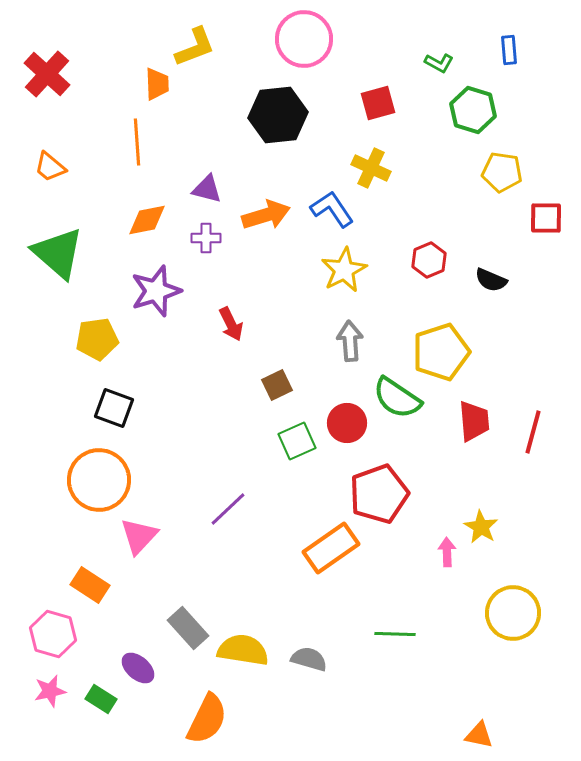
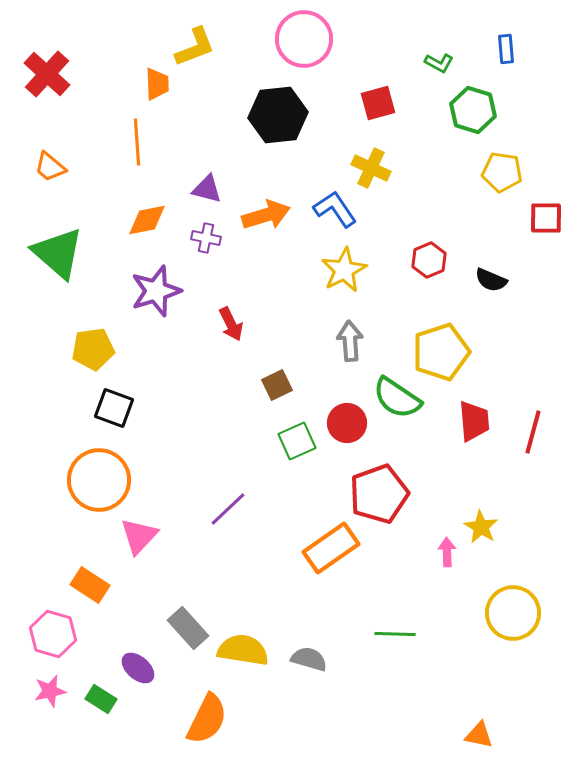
blue rectangle at (509, 50): moved 3 px left, 1 px up
blue L-shape at (332, 209): moved 3 px right
purple cross at (206, 238): rotated 12 degrees clockwise
yellow pentagon at (97, 339): moved 4 px left, 10 px down
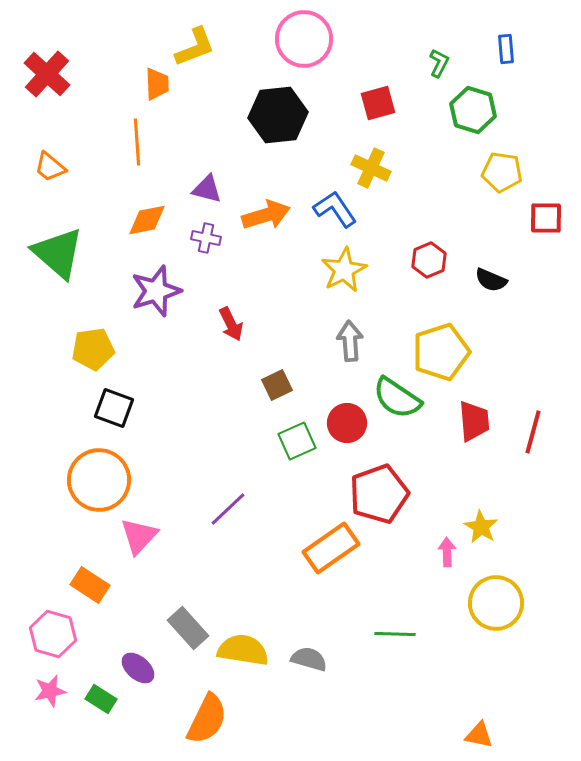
green L-shape at (439, 63): rotated 92 degrees counterclockwise
yellow circle at (513, 613): moved 17 px left, 10 px up
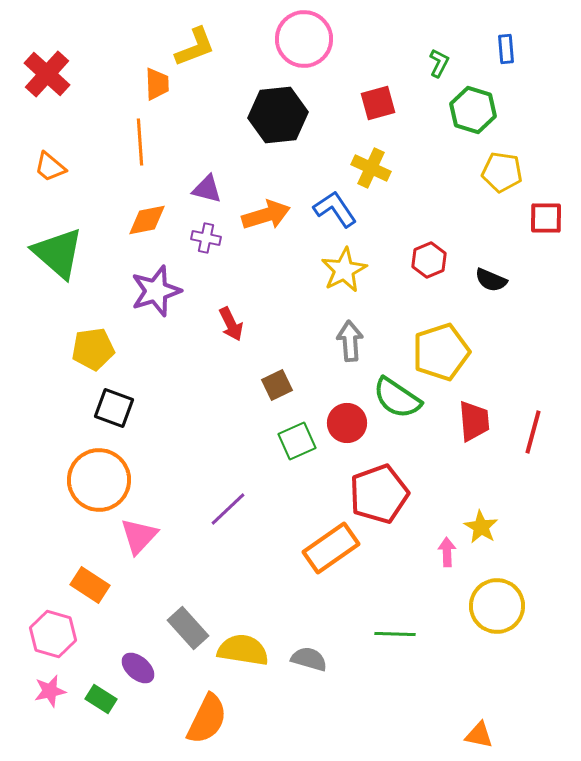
orange line at (137, 142): moved 3 px right
yellow circle at (496, 603): moved 1 px right, 3 px down
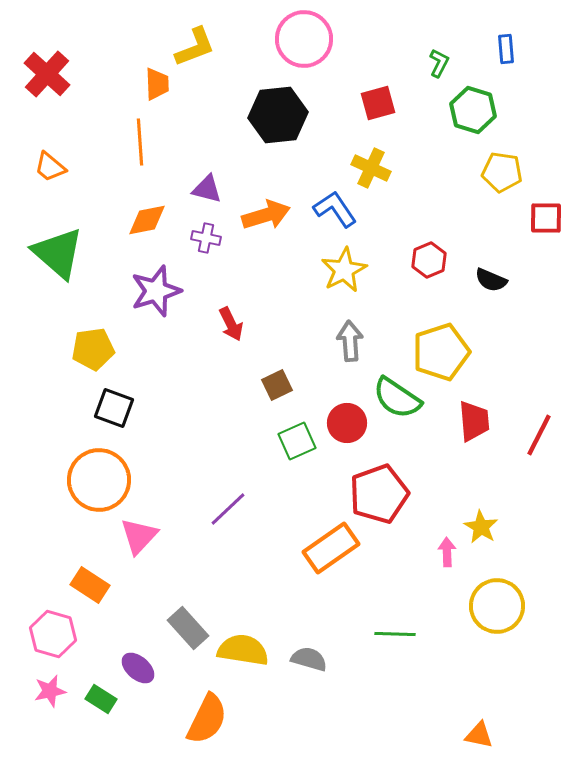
red line at (533, 432): moved 6 px right, 3 px down; rotated 12 degrees clockwise
